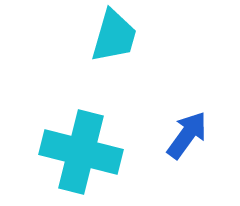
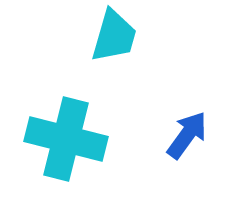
cyan cross: moved 15 px left, 13 px up
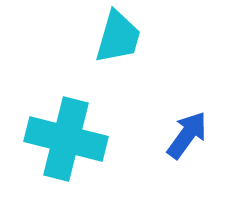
cyan trapezoid: moved 4 px right, 1 px down
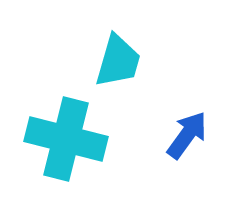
cyan trapezoid: moved 24 px down
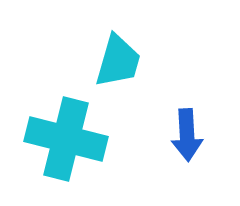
blue arrow: rotated 141 degrees clockwise
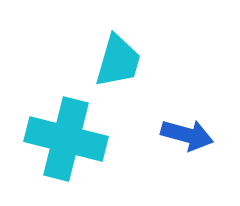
blue arrow: rotated 72 degrees counterclockwise
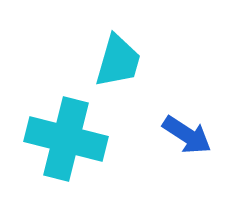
blue arrow: rotated 18 degrees clockwise
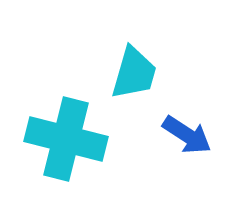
cyan trapezoid: moved 16 px right, 12 px down
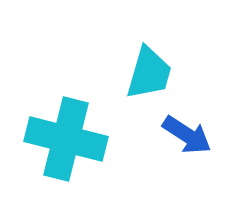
cyan trapezoid: moved 15 px right
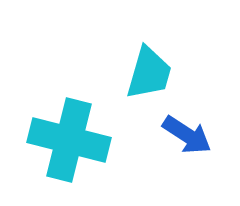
cyan cross: moved 3 px right, 1 px down
